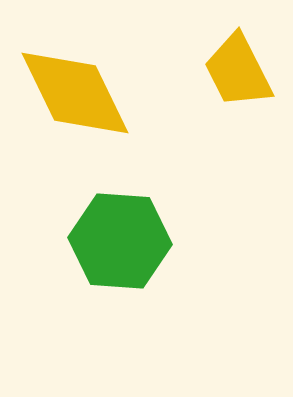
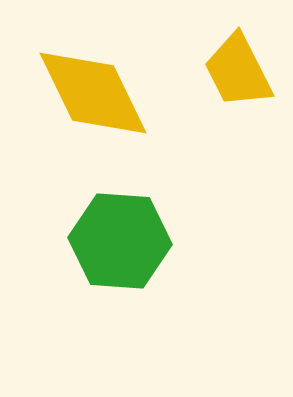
yellow diamond: moved 18 px right
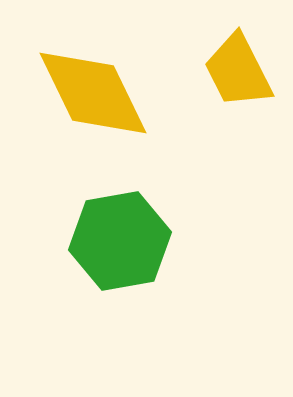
green hexagon: rotated 14 degrees counterclockwise
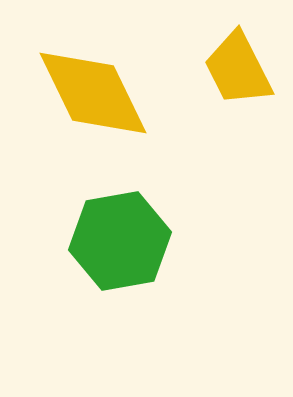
yellow trapezoid: moved 2 px up
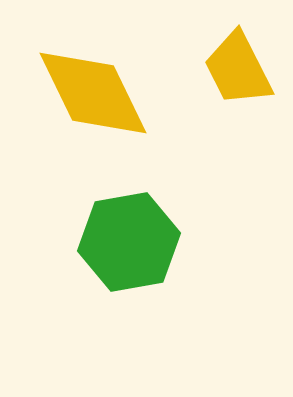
green hexagon: moved 9 px right, 1 px down
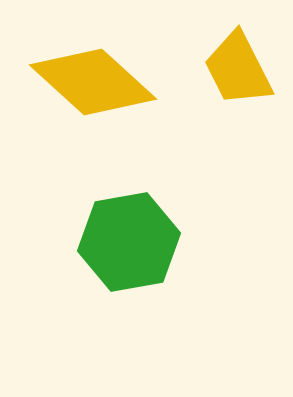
yellow diamond: moved 11 px up; rotated 22 degrees counterclockwise
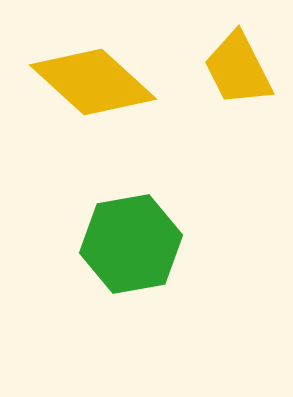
green hexagon: moved 2 px right, 2 px down
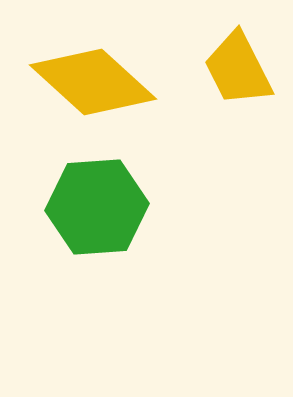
green hexagon: moved 34 px left, 37 px up; rotated 6 degrees clockwise
